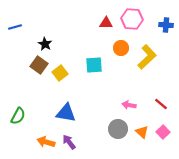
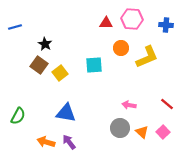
yellow L-shape: rotated 20 degrees clockwise
red line: moved 6 px right
gray circle: moved 2 px right, 1 px up
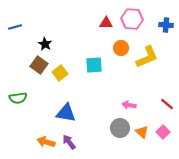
green semicircle: moved 18 px up; rotated 54 degrees clockwise
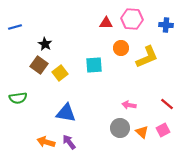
pink square: moved 2 px up; rotated 16 degrees clockwise
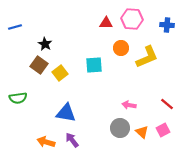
blue cross: moved 1 px right
purple arrow: moved 3 px right, 2 px up
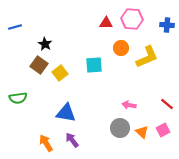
orange arrow: moved 1 px down; rotated 42 degrees clockwise
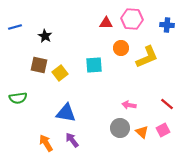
black star: moved 8 px up
brown square: rotated 24 degrees counterclockwise
